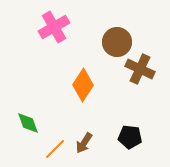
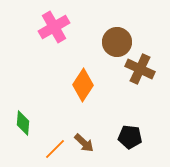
green diamond: moved 5 px left; rotated 25 degrees clockwise
brown arrow: rotated 80 degrees counterclockwise
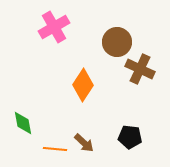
green diamond: rotated 15 degrees counterclockwise
orange line: rotated 50 degrees clockwise
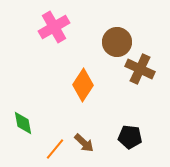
orange line: rotated 55 degrees counterclockwise
